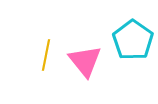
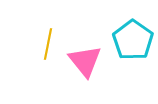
yellow line: moved 2 px right, 11 px up
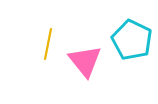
cyan pentagon: moved 1 px left; rotated 9 degrees counterclockwise
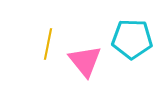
cyan pentagon: moved 1 px up; rotated 24 degrees counterclockwise
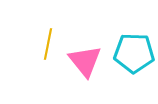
cyan pentagon: moved 2 px right, 14 px down
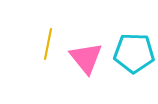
pink triangle: moved 1 px right, 3 px up
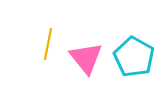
cyan pentagon: moved 4 px down; rotated 27 degrees clockwise
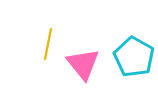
pink triangle: moved 3 px left, 6 px down
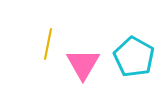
pink triangle: rotated 9 degrees clockwise
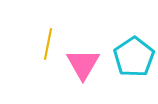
cyan pentagon: rotated 9 degrees clockwise
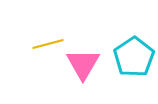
yellow line: rotated 64 degrees clockwise
